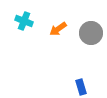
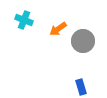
cyan cross: moved 1 px up
gray circle: moved 8 px left, 8 px down
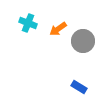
cyan cross: moved 4 px right, 3 px down
blue rectangle: moved 2 px left; rotated 42 degrees counterclockwise
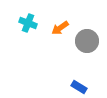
orange arrow: moved 2 px right, 1 px up
gray circle: moved 4 px right
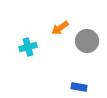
cyan cross: moved 24 px down; rotated 36 degrees counterclockwise
blue rectangle: rotated 21 degrees counterclockwise
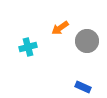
blue rectangle: moved 4 px right; rotated 14 degrees clockwise
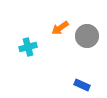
gray circle: moved 5 px up
blue rectangle: moved 1 px left, 2 px up
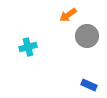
orange arrow: moved 8 px right, 13 px up
blue rectangle: moved 7 px right
